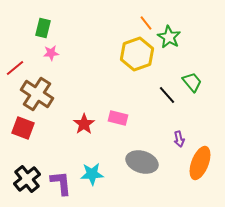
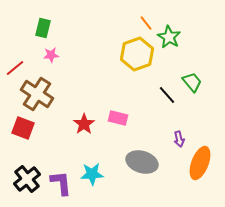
pink star: moved 2 px down
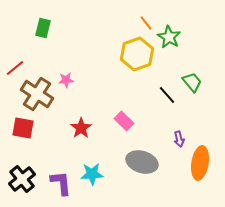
pink star: moved 15 px right, 25 px down
pink rectangle: moved 6 px right, 3 px down; rotated 30 degrees clockwise
red star: moved 3 px left, 4 px down
red square: rotated 10 degrees counterclockwise
orange ellipse: rotated 12 degrees counterclockwise
black cross: moved 5 px left
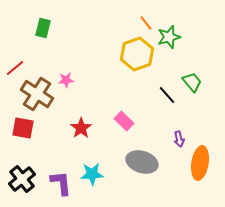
green star: rotated 25 degrees clockwise
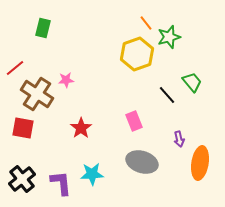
pink rectangle: moved 10 px right; rotated 24 degrees clockwise
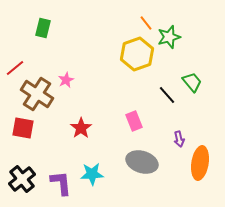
pink star: rotated 21 degrees counterclockwise
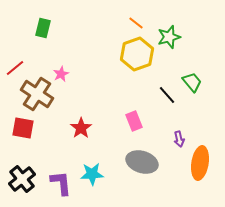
orange line: moved 10 px left; rotated 14 degrees counterclockwise
pink star: moved 5 px left, 6 px up
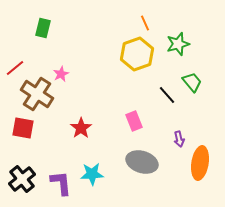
orange line: moved 9 px right; rotated 28 degrees clockwise
green star: moved 9 px right, 7 px down
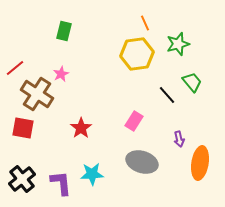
green rectangle: moved 21 px right, 3 px down
yellow hexagon: rotated 12 degrees clockwise
pink rectangle: rotated 54 degrees clockwise
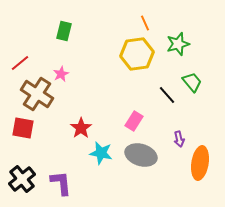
red line: moved 5 px right, 5 px up
gray ellipse: moved 1 px left, 7 px up
cyan star: moved 9 px right, 21 px up; rotated 15 degrees clockwise
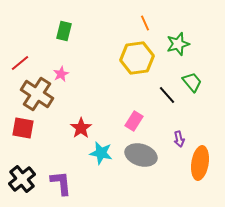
yellow hexagon: moved 4 px down
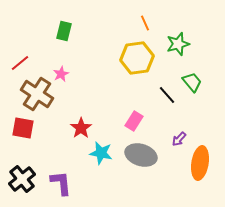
purple arrow: rotated 56 degrees clockwise
